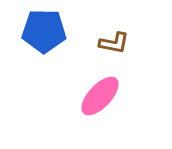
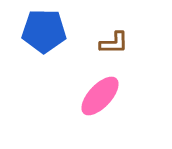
brown L-shape: rotated 12 degrees counterclockwise
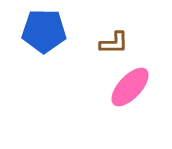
pink ellipse: moved 30 px right, 9 px up
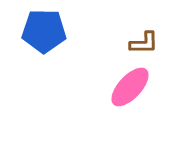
brown L-shape: moved 30 px right
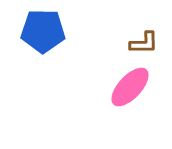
blue pentagon: moved 1 px left
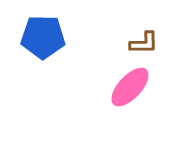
blue pentagon: moved 6 px down
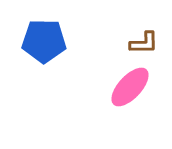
blue pentagon: moved 1 px right, 4 px down
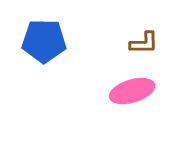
pink ellipse: moved 2 px right, 4 px down; rotated 30 degrees clockwise
